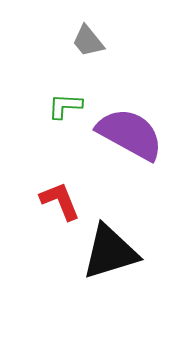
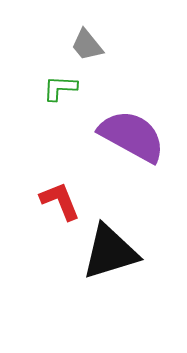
gray trapezoid: moved 1 px left, 4 px down
green L-shape: moved 5 px left, 18 px up
purple semicircle: moved 2 px right, 2 px down
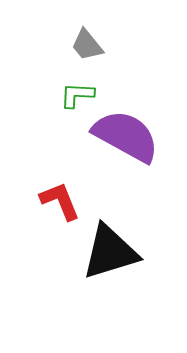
green L-shape: moved 17 px right, 7 px down
purple semicircle: moved 6 px left
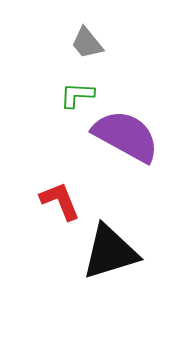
gray trapezoid: moved 2 px up
